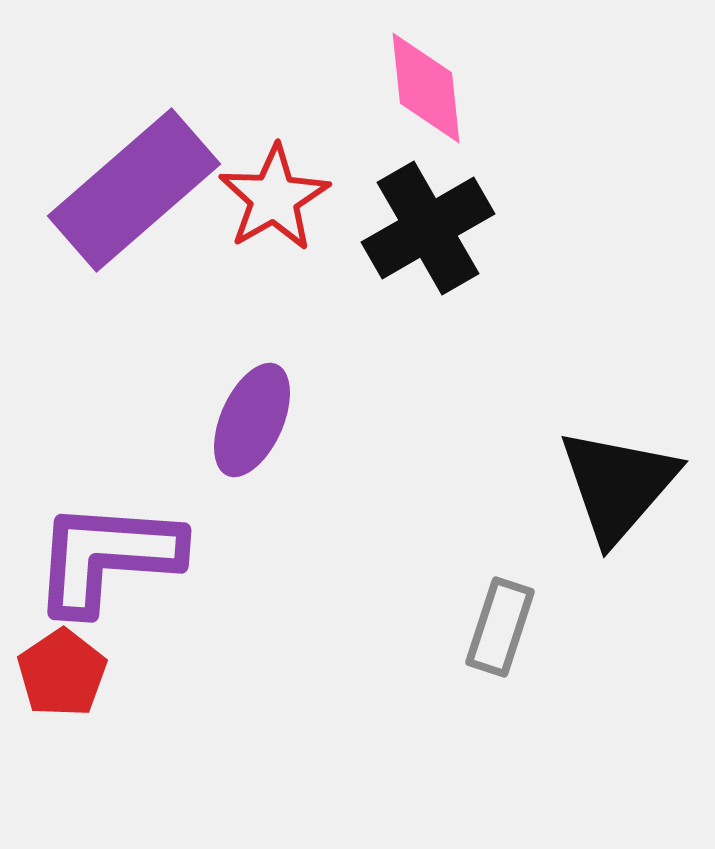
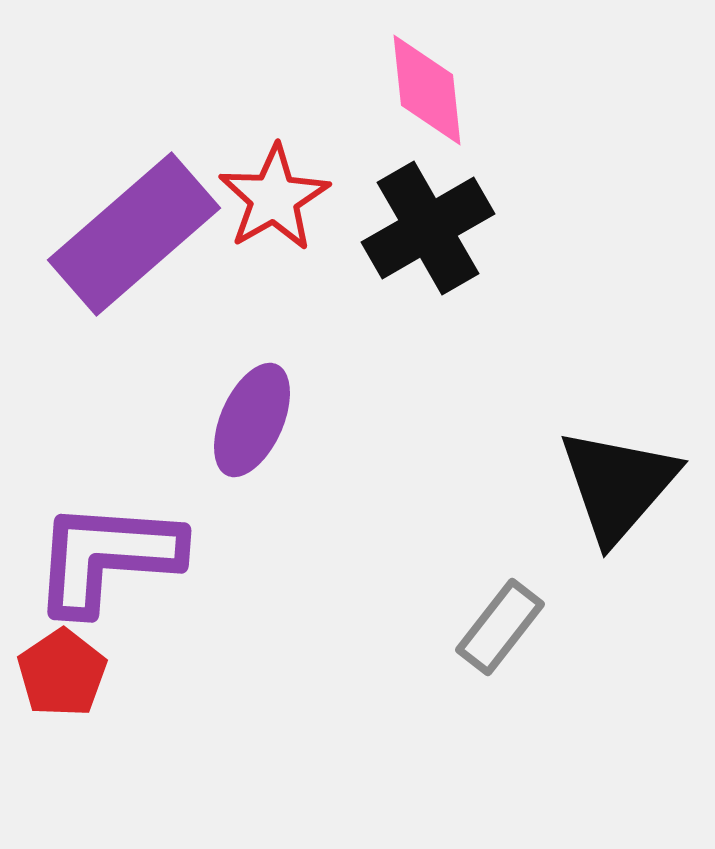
pink diamond: moved 1 px right, 2 px down
purple rectangle: moved 44 px down
gray rectangle: rotated 20 degrees clockwise
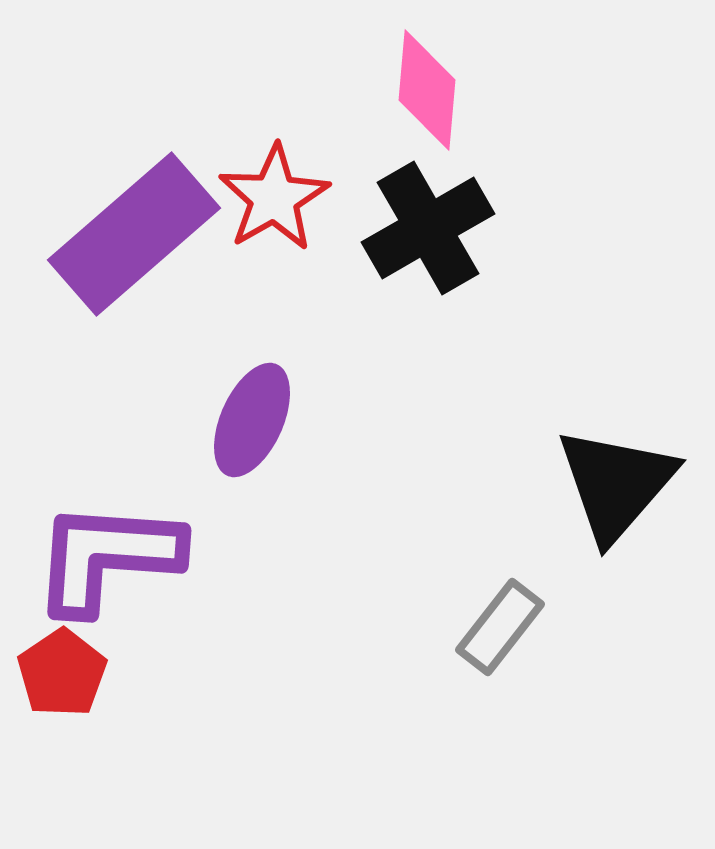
pink diamond: rotated 11 degrees clockwise
black triangle: moved 2 px left, 1 px up
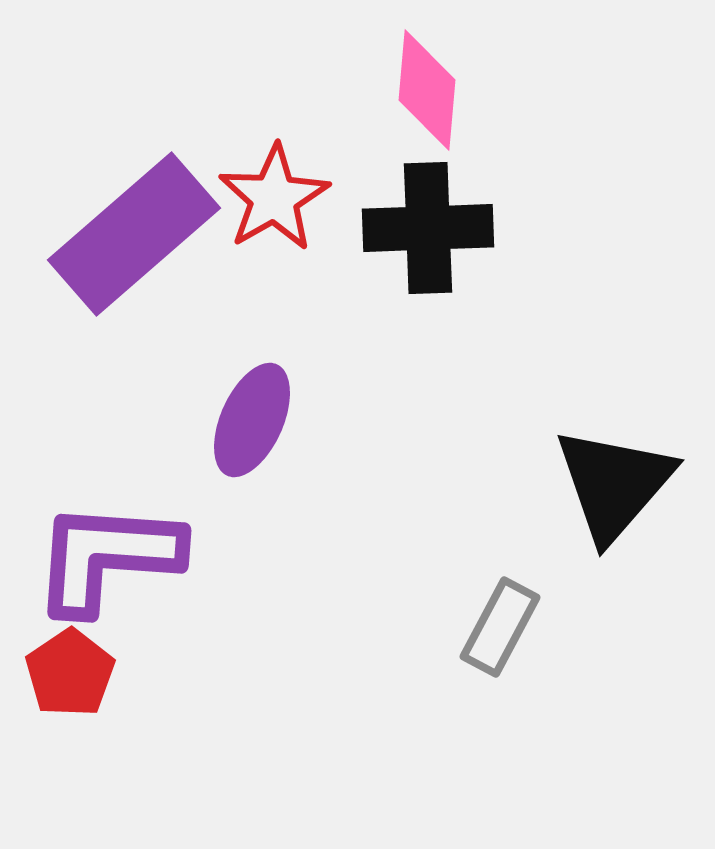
black cross: rotated 28 degrees clockwise
black triangle: moved 2 px left
gray rectangle: rotated 10 degrees counterclockwise
red pentagon: moved 8 px right
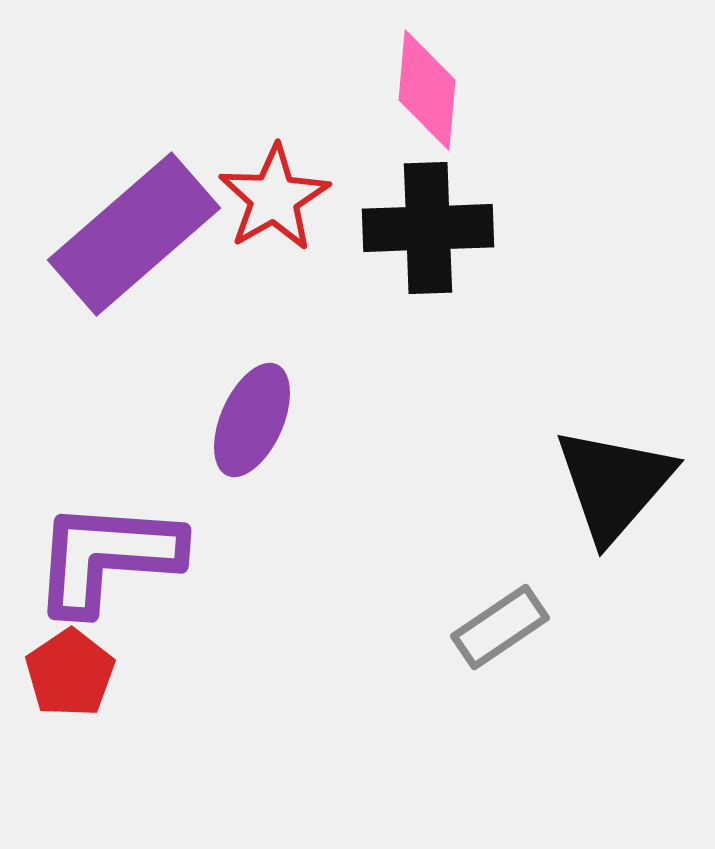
gray rectangle: rotated 28 degrees clockwise
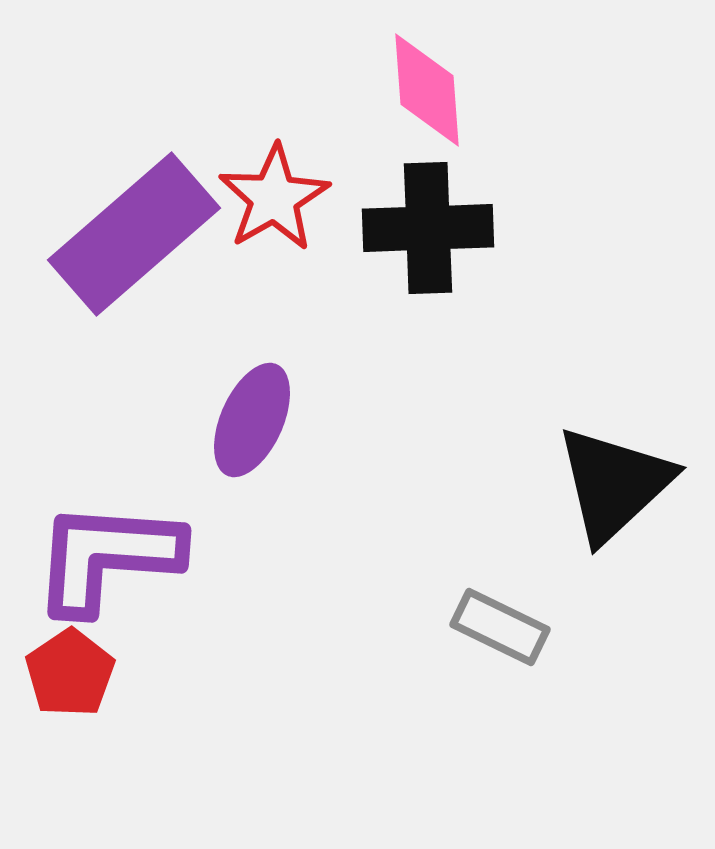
pink diamond: rotated 9 degrees counterclockwise
black triangle: rotated 6 degrees clockwise
gray rectangle: rotated 60 degrees clockwise
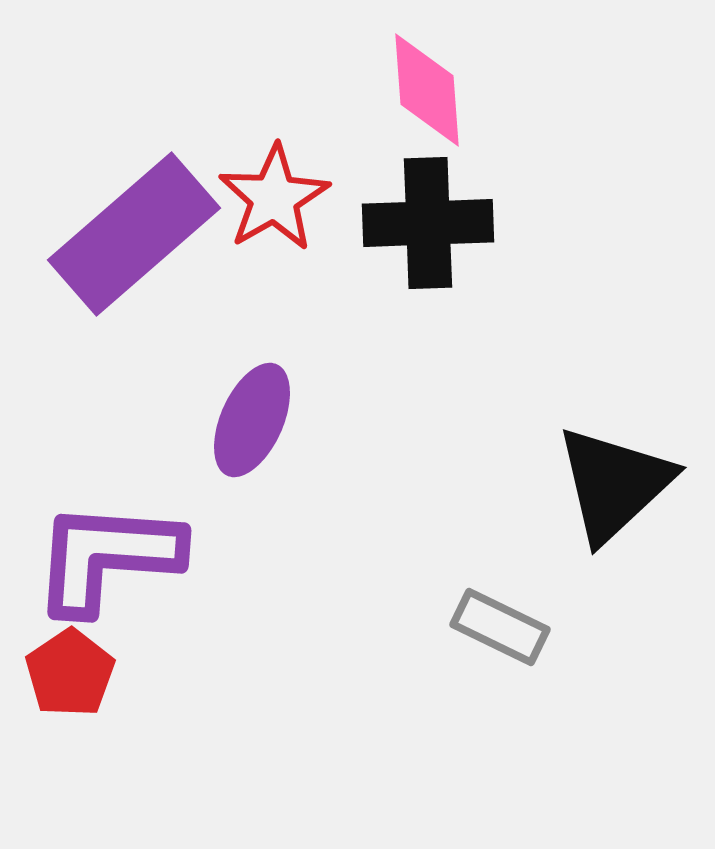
black cross: moved 5 px up
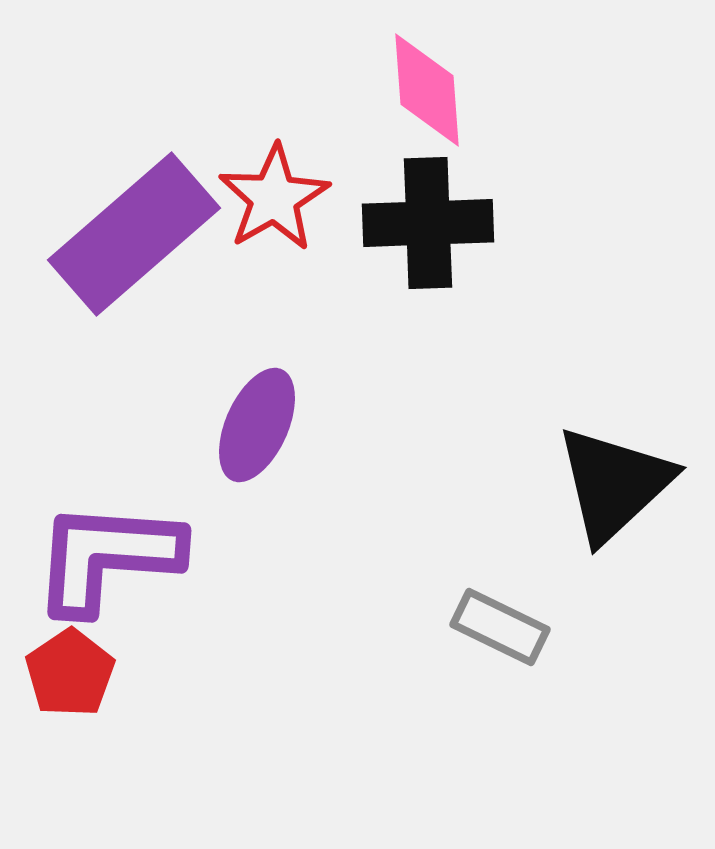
purple ellipse: moved 5 px right, 5 px down
